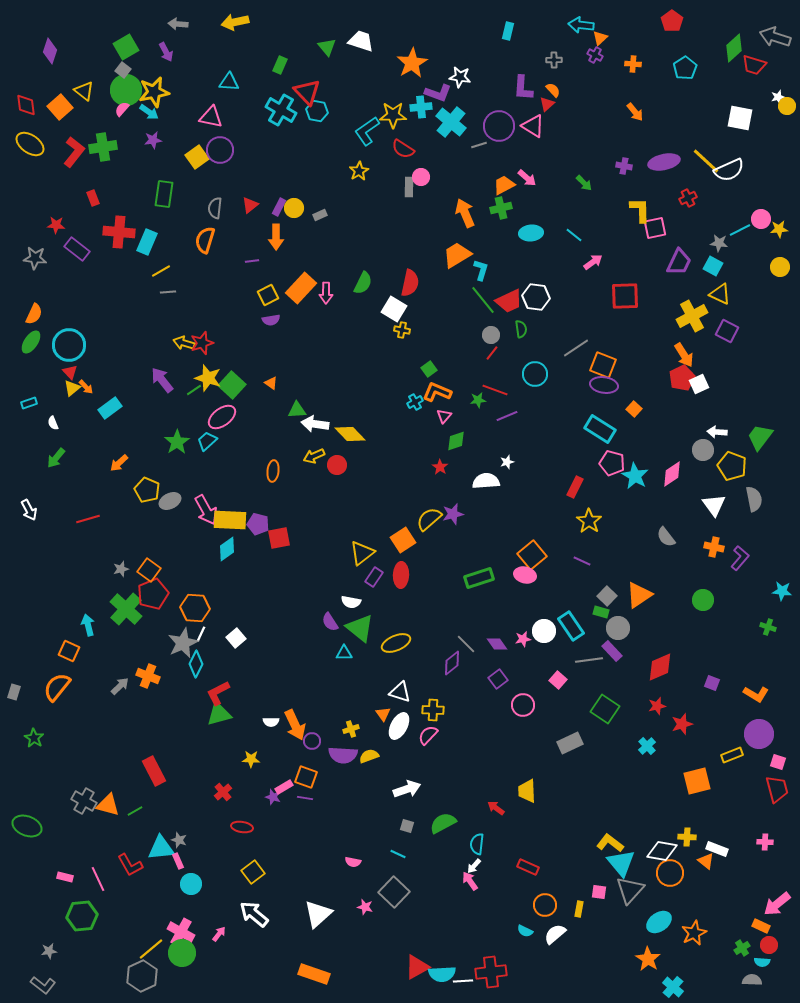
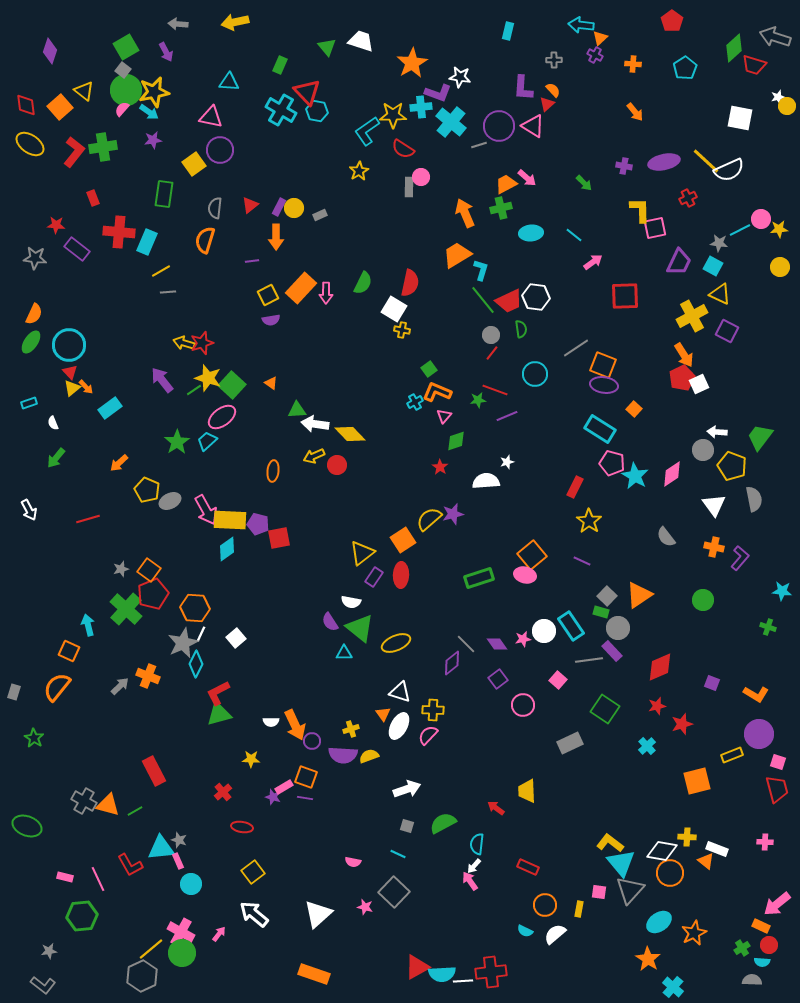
yellow square at (197, 157): moved 3 px left, 7 px down
orange trapezoid at (504, 185): moved 2 px right, 1 px up
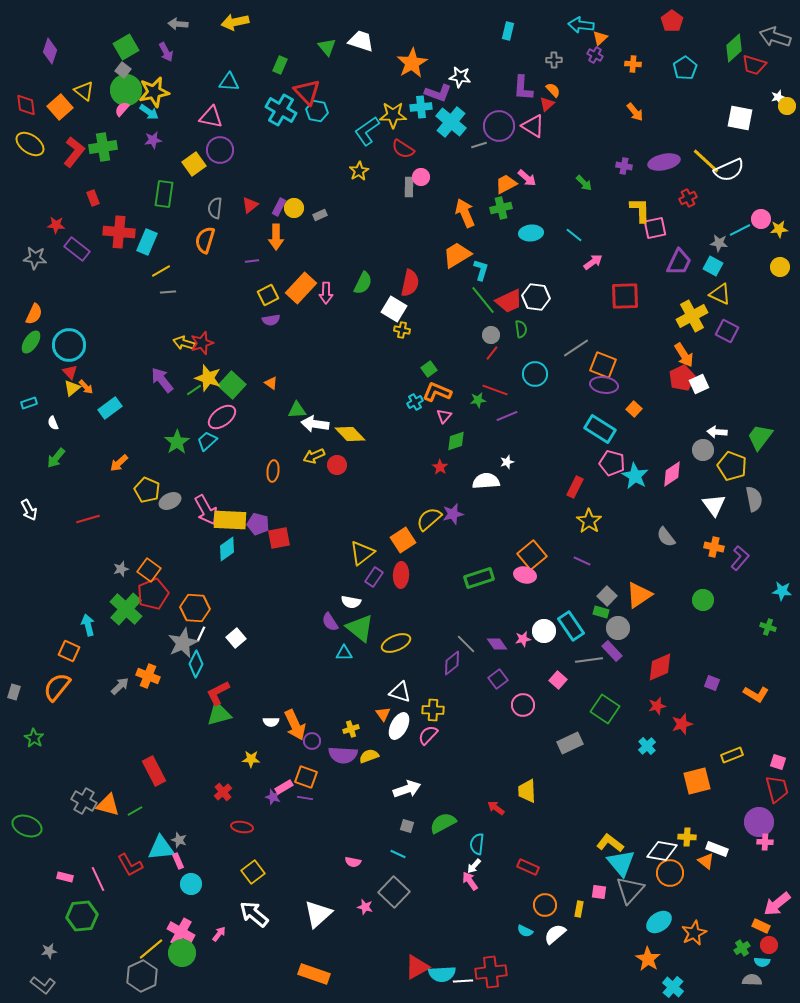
purple circle at (759, 734): moved 88 px down
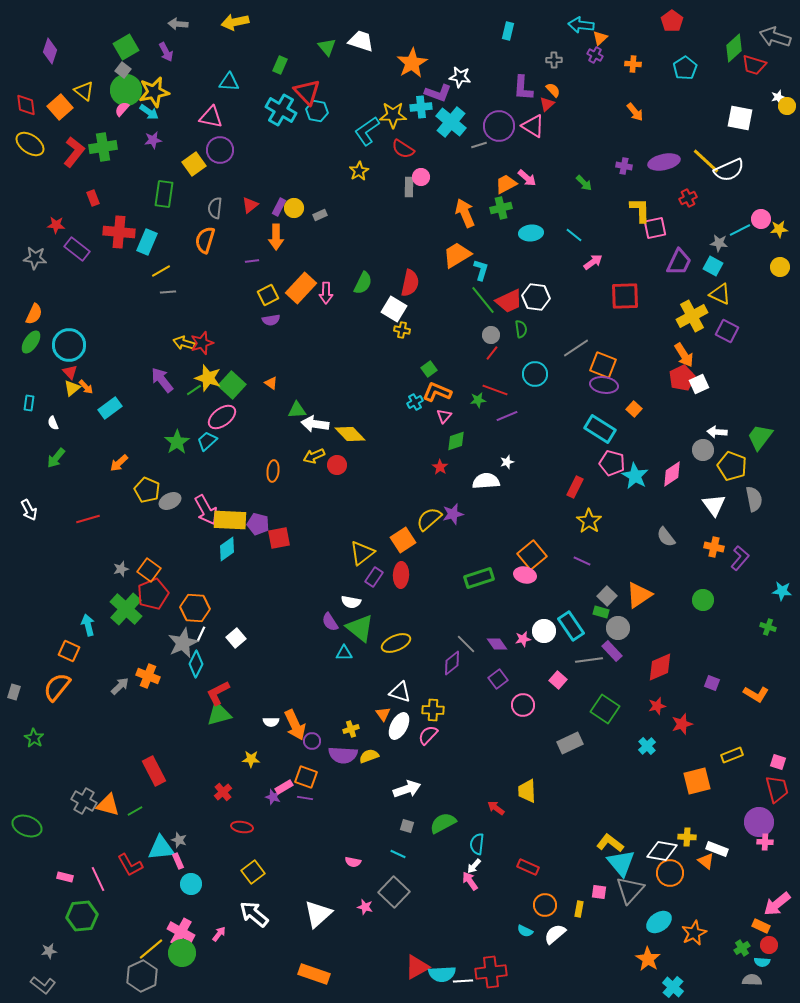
cyan rectangle at (29, 403): rotated 63 degrees counterclockwise
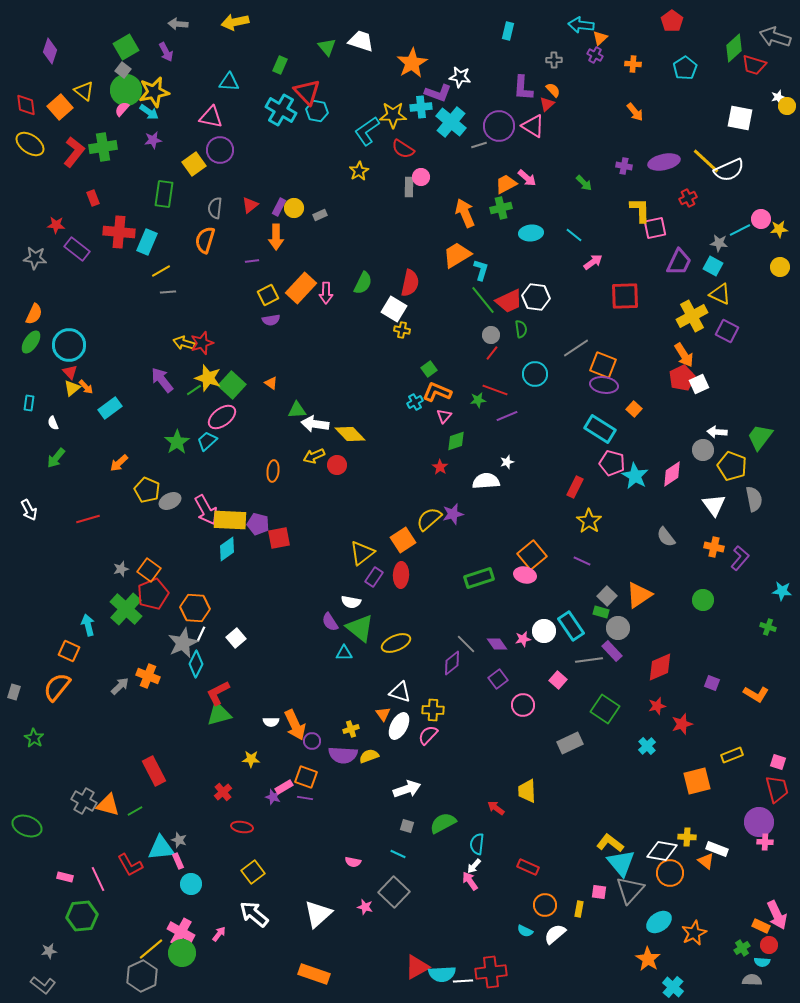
pink arrow at (777, 904): moved 11 px down; rotated 76 degrees counterclockwise
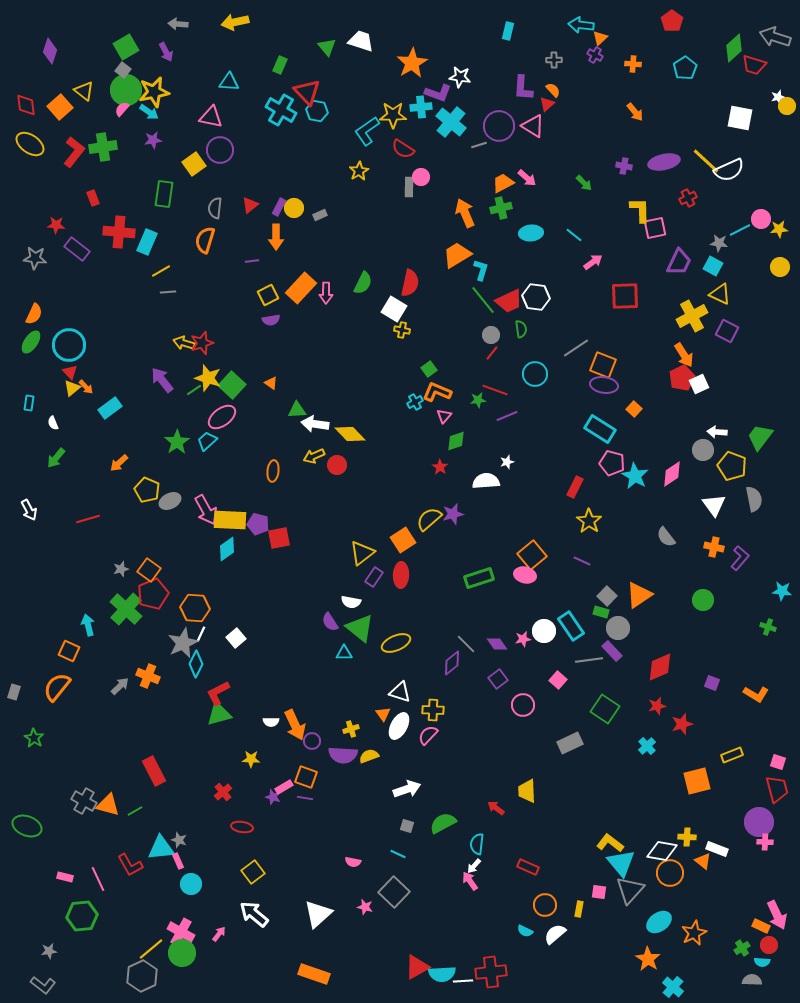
orange trapezoid at (506, 184): moved 3 px left, 1 px up
orange triangle at (706, 861): moved 3 px left
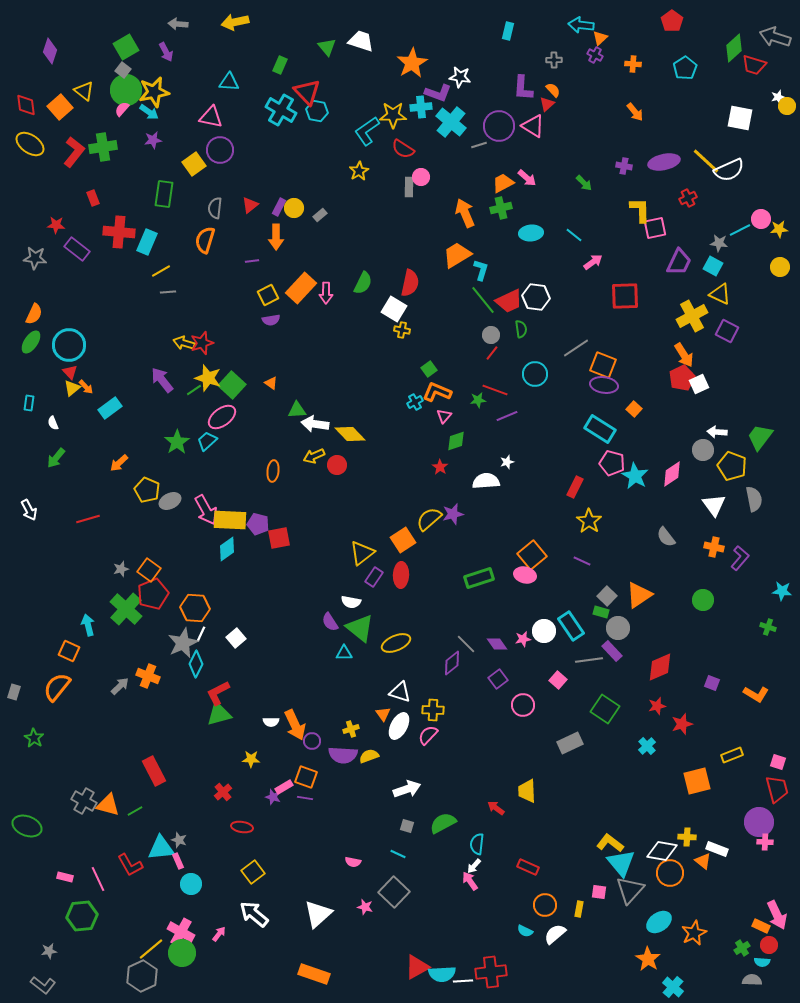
gray rectangle at (320, 215): rotated 16 degrees counterclockwise
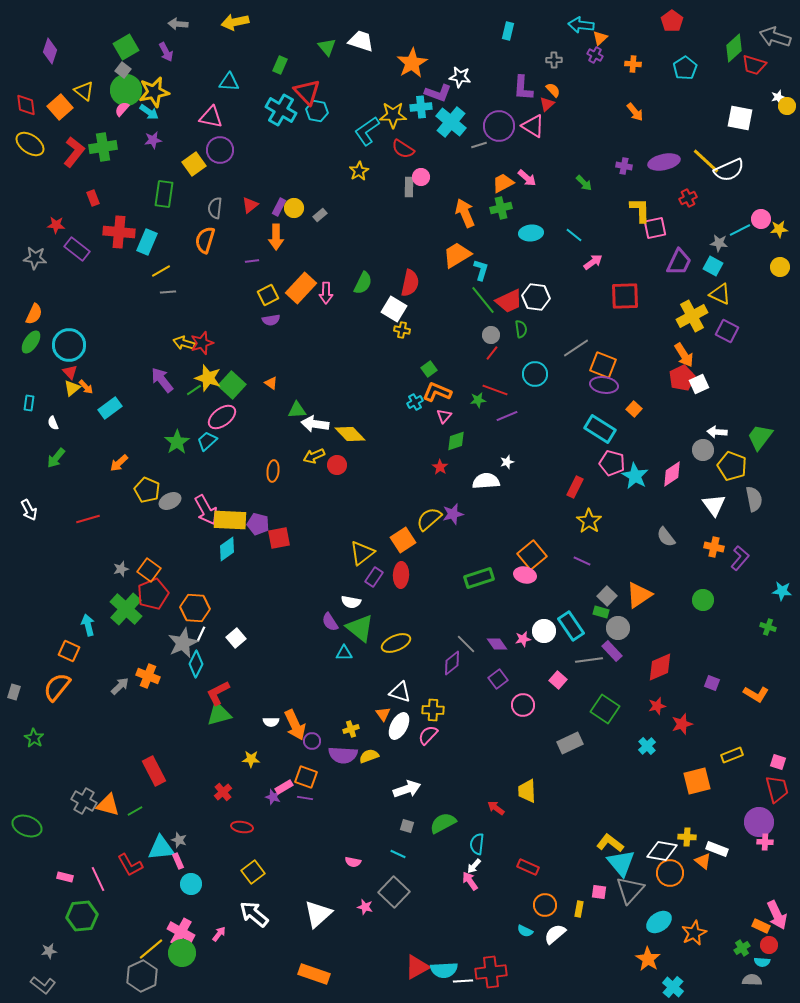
cyan semicircle at (442, 974): moved 2 px right, 4 px up
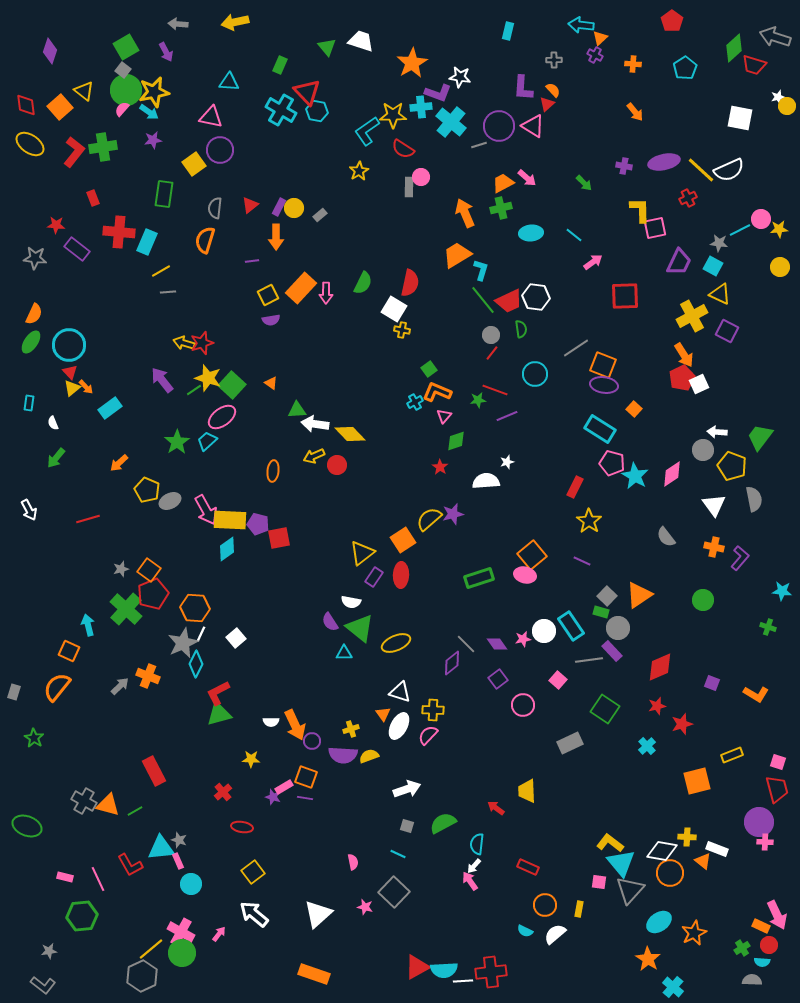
yellow line at (706, 161): moved 5 px left, 9 px down
pink semicircle at (353, 862): rotated 112 degrees counterclockwise
pink square at (599, 892): moved 10 px up
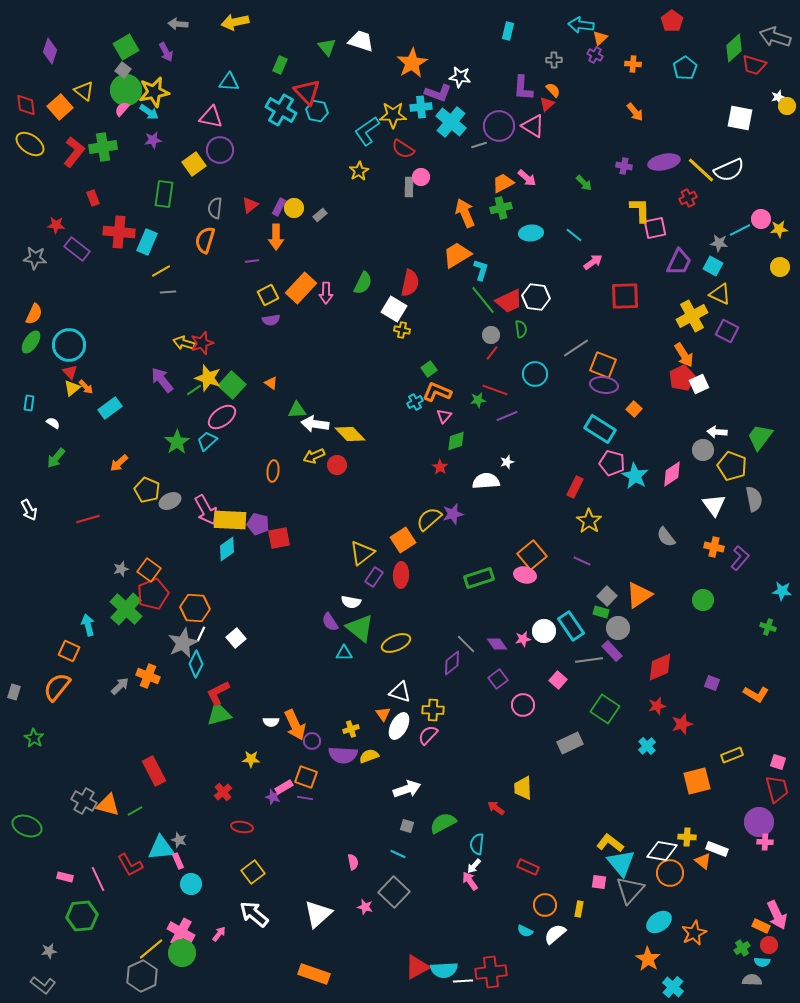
white semicircle at (53, 423): rotated 144 degrees clockwise
yellow trapezoid at (527, 791): moved 4 px left, 3 px up
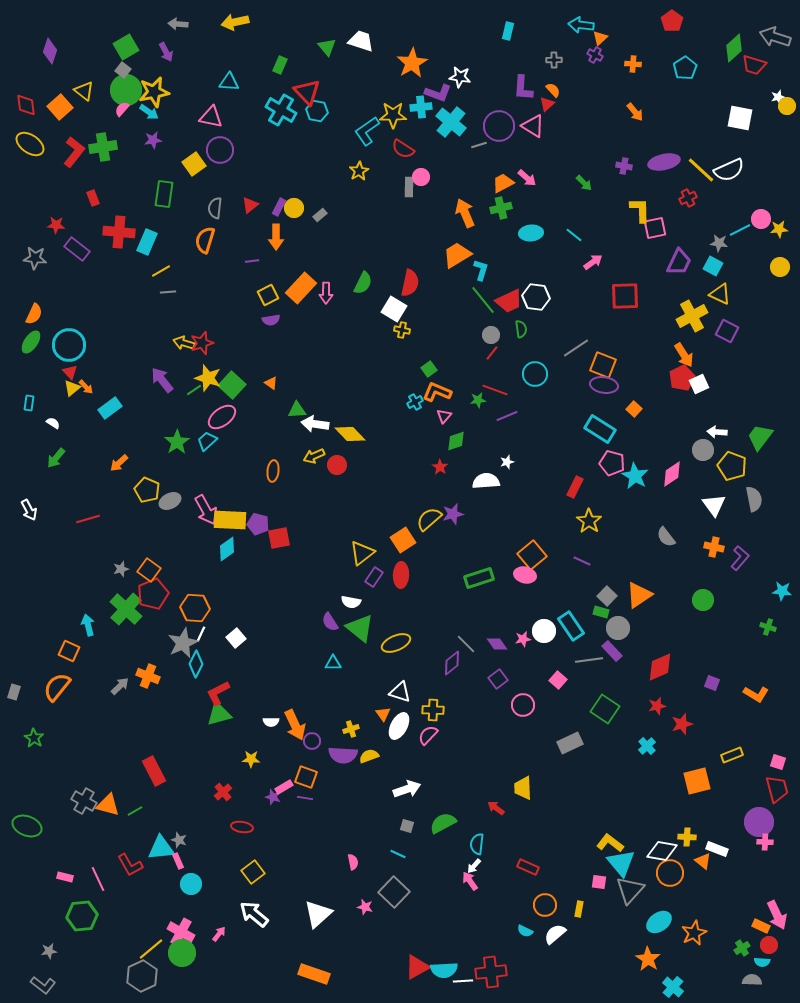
cyan triangle at (344, 653): moved 11 px left, 10 px down
